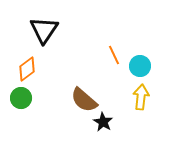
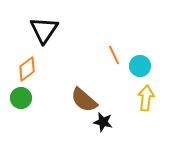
yellow arrow: moved 5 px right, 1 px down
black star: rotated 18 degrees counterclockwise
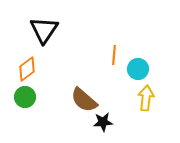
orange line: rotated 30 degrees clockwise
cyan circle: moved 2 px left, 3 px down
green circle: moved 4 px right, 1 px up
black star: rotated 18 degrees counterclockwise
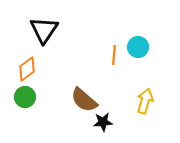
cyan circle: moved 22 px up
yellow arrow: moved 1 px left, 3 px down; rotated 10 degrees clockwise
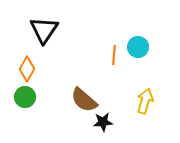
orange diamond: rotated 25 degrees counterclockwise
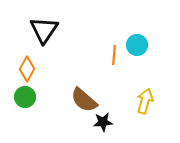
cyan circle: moved 1 px left, 2 px up
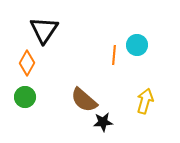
orange diamond: moved 6 px up
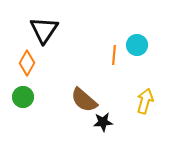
green circle: moved 2 px left
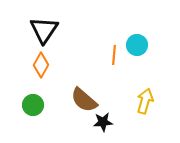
orange diamond: moved 14 px right, 2 px down
green circle: moved 10 px right, 8 px down
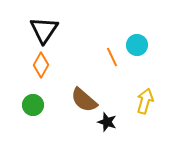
orange line: moved 2 px left, 2 px down; rotated 30 degrees counterclockwise
black star: moved 4 px right; rotated 24 degrees clockwise
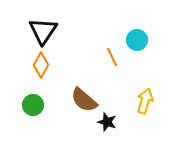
black triangle: moved 1 px left, 1 px down
cyan circle: moved 5 px up
